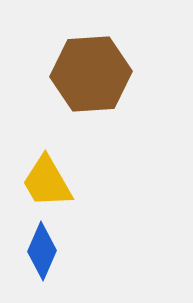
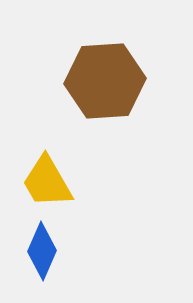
brown hexagon: moved 14 px right, 7 px down
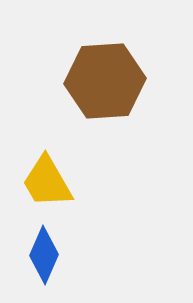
blue diamond: moved 2 px right, 4 px down
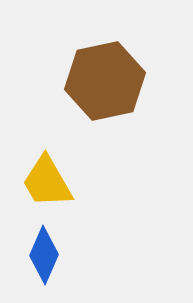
brown hexagon: rotated 8 degrees counterclockwise
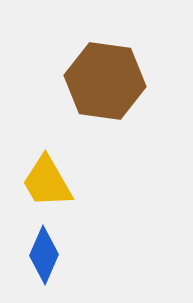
brown hexagon: rotated 20 degrees clockwise
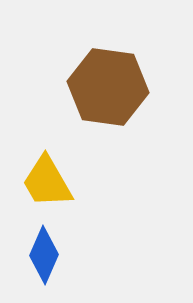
brown hexagon: moved 3 px right, 6 px down
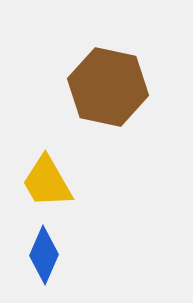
brown hexagon: rotated 4 degrees clockwise
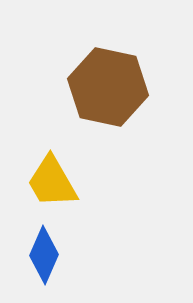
yellow trapezoid: moved 5 px right
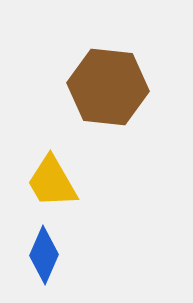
brown hexagon: rotated 6 degrees counterclockwise
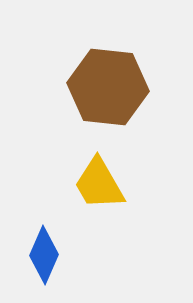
yellow trapezoid: moved 47 px right, 2 px down
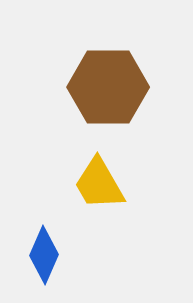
brown hexagon: rotated 6 degrees counterclockwise
